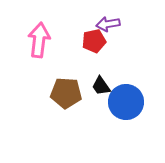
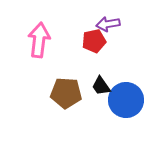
blue circle: moved 2 px up
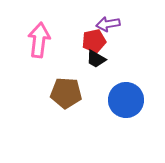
black trapezoid: moved 5 px left, 27 px up; rotated 25 degrees counterclockwise
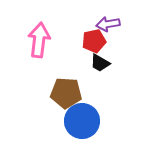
black trapezoid: moved 4 px right, 4 px down
blue circle: moved 44 px left, 21 px down
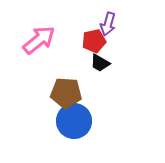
purple arrow: rotated 65 degrees counterclockwise
pink arrow: rotated 44 degrees clockwise
blue circle: moved 8 px left
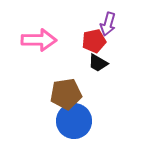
pink arrow: rotated 40 degrees clockwise
black trapezoid: moved 2 px left
brown pentagon: moved 1 px down; rotated 12 degrees counterclockwise
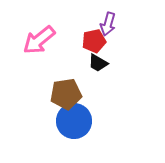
pink arrow: rotated 140 degrees clockwise
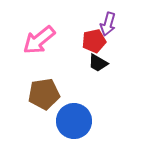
brown pentagon: moved 22 px left
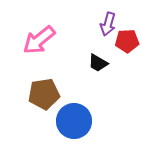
red pentagon: moved 33 px right; rotated 10 degrees clockwise
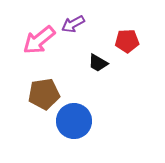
purple arrow: moved 35 px left; rotated 45 degrees clockwise
